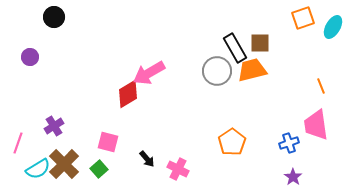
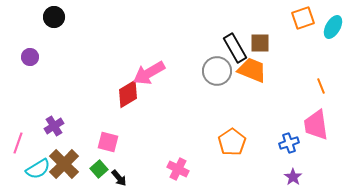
orange trapezoid: rotated 36 degrees clockwise
black arrow: moved 28 px left, 19 px down
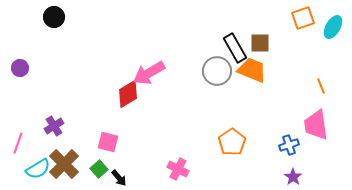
purple circle: moved 10 px left, 11 px down
blue cross: moved 2 px down
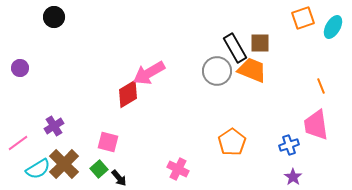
pink line: rotated 35 degrees clockwise
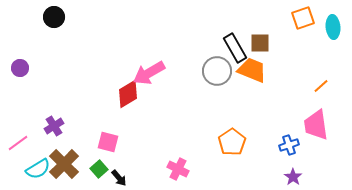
cyan ellipse: rotated 35 degrees counterclockwise
orange line: rotated 70 degrees clockwise
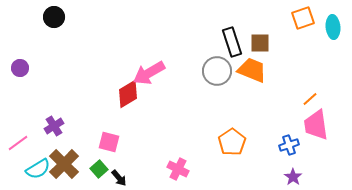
black rectangle: moved 3 px left, 6 px up; rotated 12 degrees clockwise
orange line: moved 11 px left, 13 px down
pink square: moved 1 px right
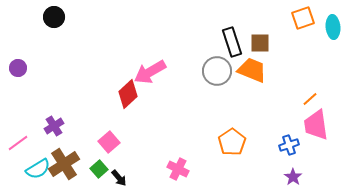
purple circle: moved 2 px left
pink arrow: moved 1 px right, 1 px up
red diamond: rotated 12 degrees counterclockwise
pink square: rotated 35 degrees clockwise
brown cross: rotated 12 degrees clockwise
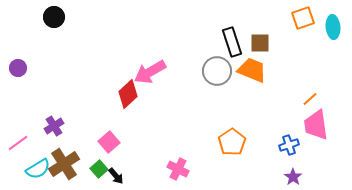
black arrow: moved 3 px left, 2 px up
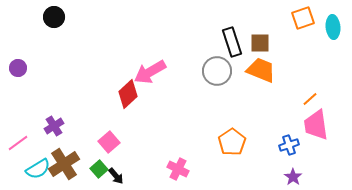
orange trapezoid: moved 9 px right
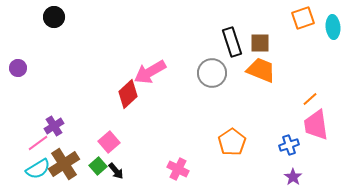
gray circle: moved 5 px left, 2 px down
pink line: moved 20 px right
green square: moved 1 px left, 3 px up
black arrow: moved 5 px up
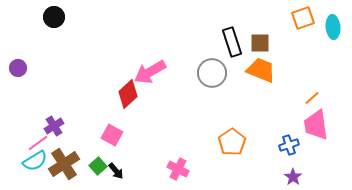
orange line: moved 2 px right, 1 px up
pink square: moved 3 px right, 7 px up; rotated 20 degrees counterclockwise
cyan semicircle: moved 3 px left, 8 px up
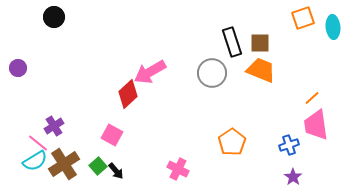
pink line: rotated 75 degrees clockwise
